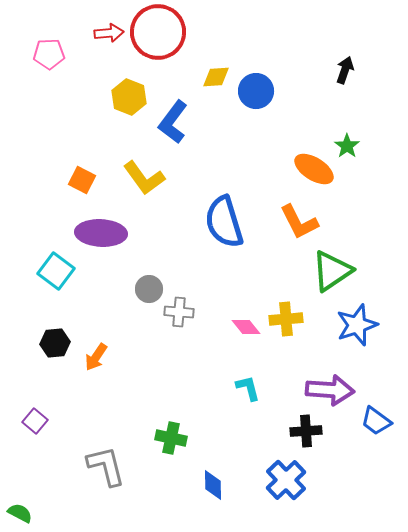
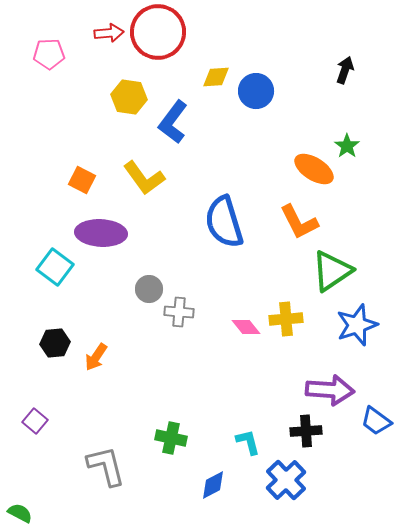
yellow hexagon: rotated 12 degrees counterclockwise
cyan square: moved 1 px left, 4 px up
cyan L-shape: moved 54 px down
blue diamond: rotated 64 degrees clockwise
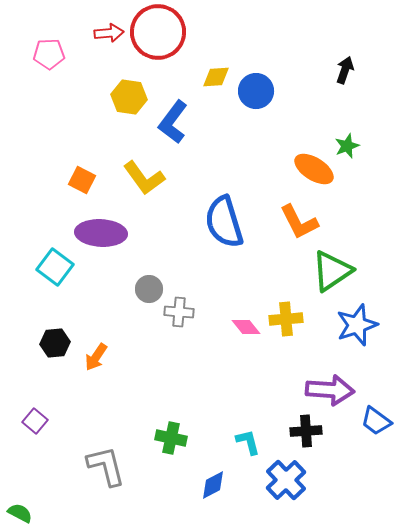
green star: rotated 15 degrees clockwise
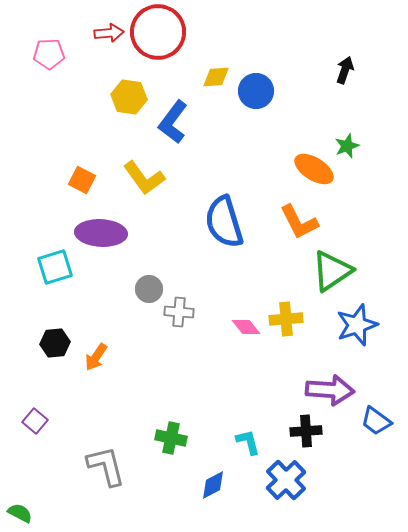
cyan square: rotated 36 degrees clockwise
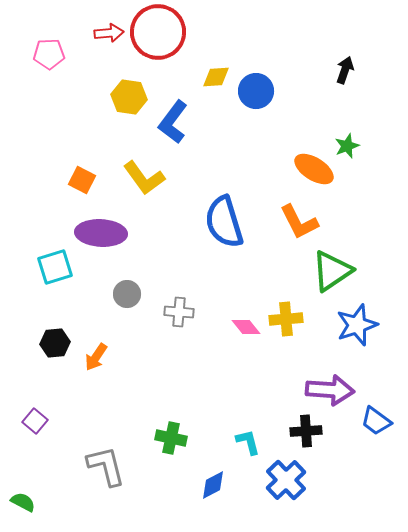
gray circle: moved 22 px left, 5 px down
green semicircle: moved 3 px right, 11 px up
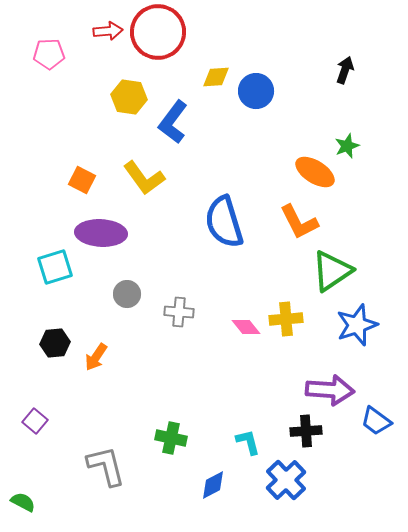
red arrow: moved 1 px left, 2 px up
orange ellipse: moved 1 px right, 3 px down
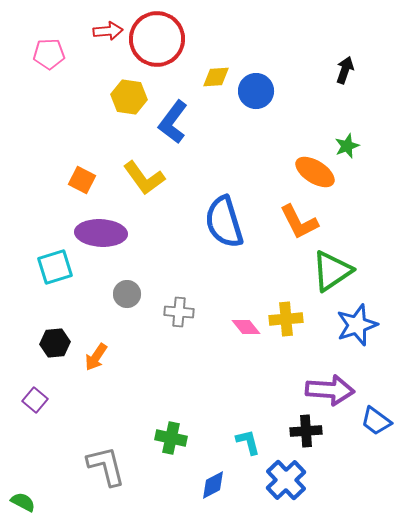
red circle: moved 1 px left, 7 px down
purple square: moved 21 px up
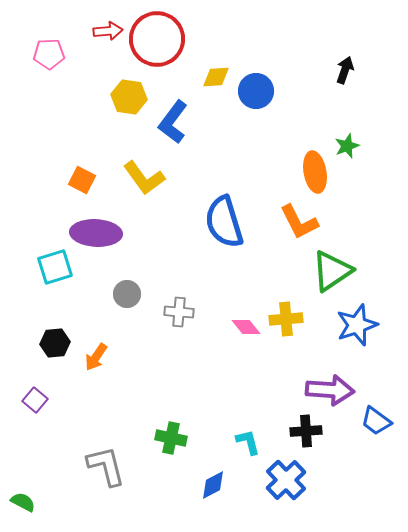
orange ellipse: rotated 48 degrees clockwise
purple ellipse: moved 5 px left
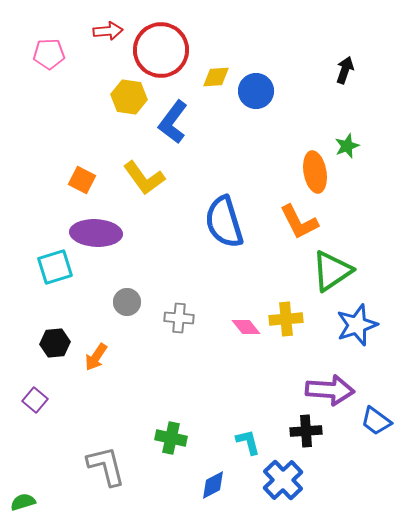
red circle: moved 4 px right, 11 px down
gray circle: moved 8 px down
gray cross: moved 6 px down
blue cross: moved 3 px left
green semicircle: rotated 45 degrees counterclockwise
